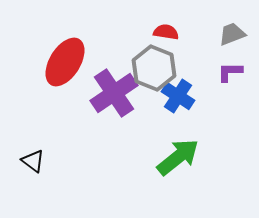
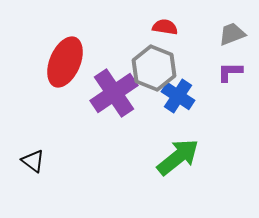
red semicircle: moved 1 px left, 5 px up
red ellipse: rotated 9 degrees counterclockwise
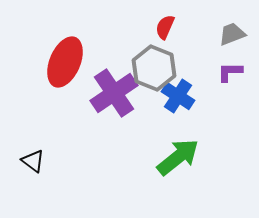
red semicircle: rotated 75 degrees counterclockwise
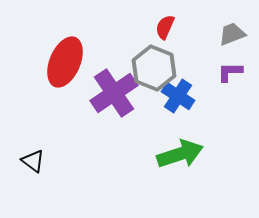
green arrow: moved 2 px right, 3 px up; rotated 21 degrees clockwise
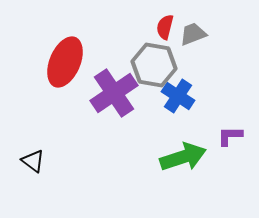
red semicircle: rotated 10 degrees counterclockwise
gray trapezoid: moved 39 px left
gray hexagon: moved 3 px up; rotated 12 degrees counterclockwise
purple L-shape: moved 64 px down
green arrow: moved 3 px right, 3 px down
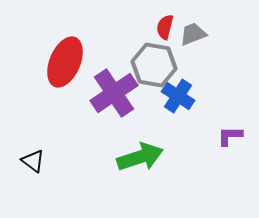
green arrow: moved 43 px left
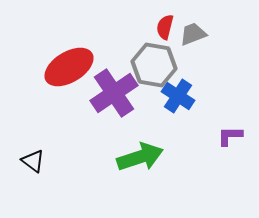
red ellipse: moved 4 px right, 5 px down; rotated 36 degrees clockwise
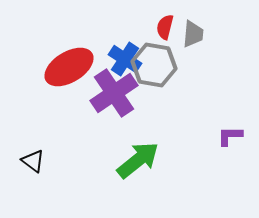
gray trapezoid: rotated 116 degrees clockwise
blue cross: moved 53 px left, 37 px up
green arrow: moved 2 px left, 3 px down; rotated 21 degrees counterclockwise
